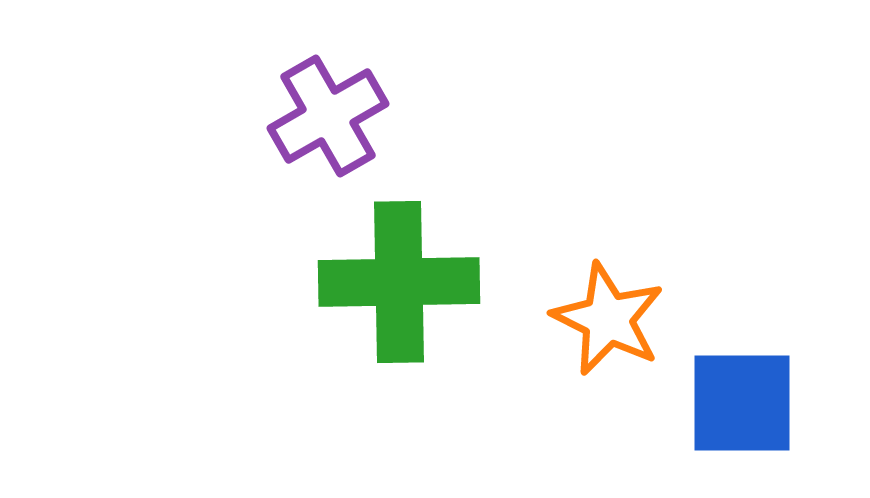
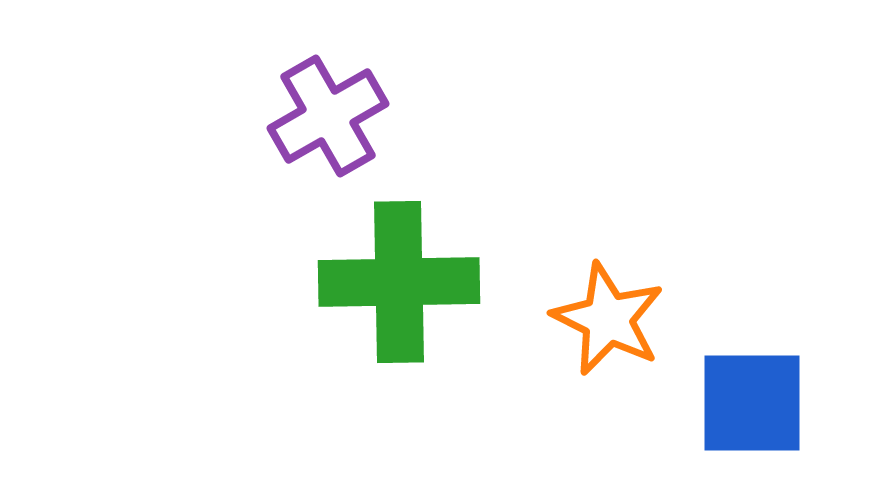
blue square: moved 10 px right
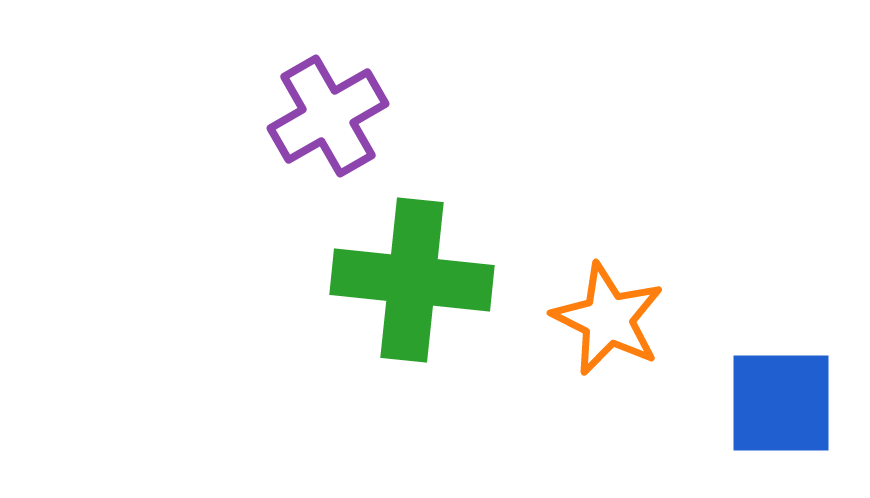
green cross: moved 13 px right, 2 px up; rotated 7 degrees clockwise
blue square: moved 29 px right
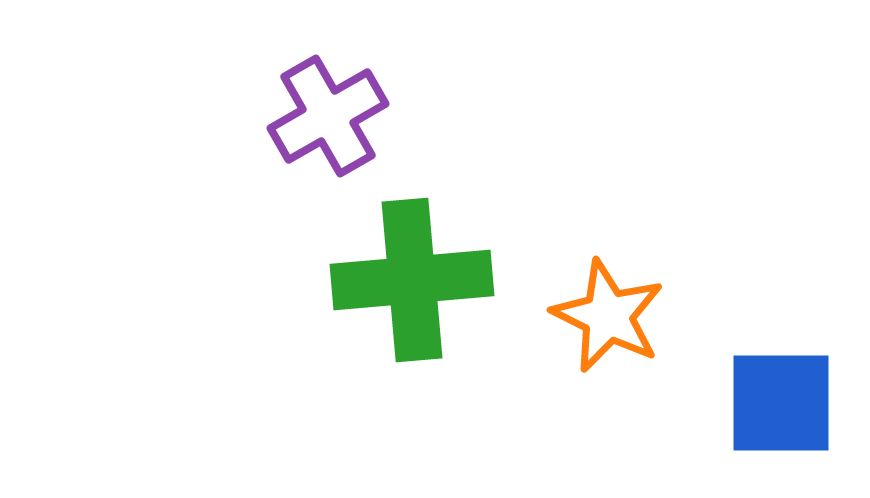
green cross: rotated 11 degrees counterclockwise
orange star: moved 3 px up
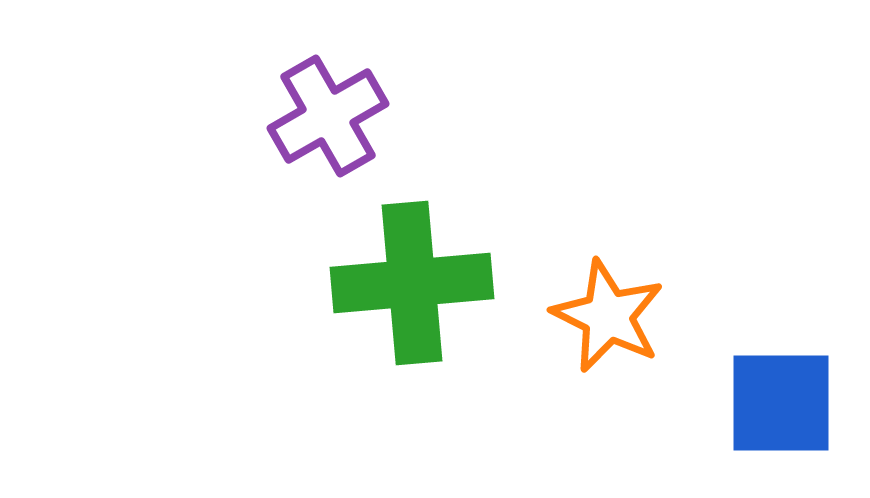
green cross: moved 3 px down
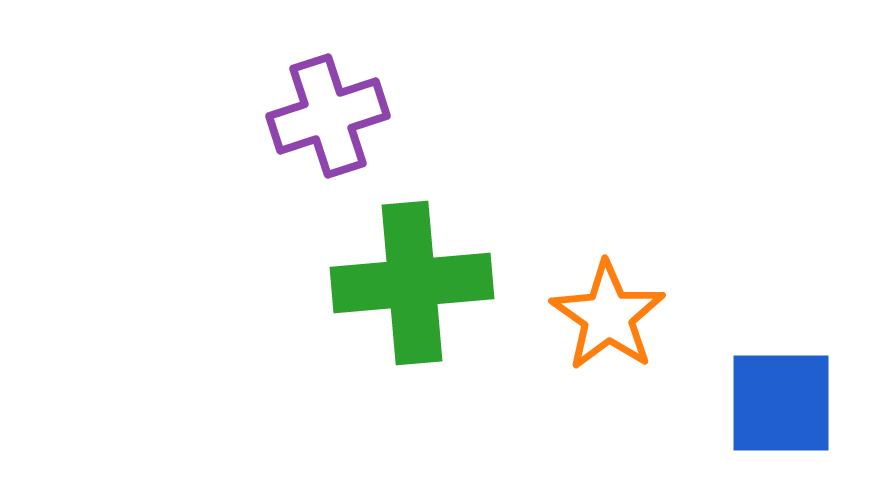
purple cross: rotated 12 degrees clockwise
orange star: rotated 9 degrees clockwise
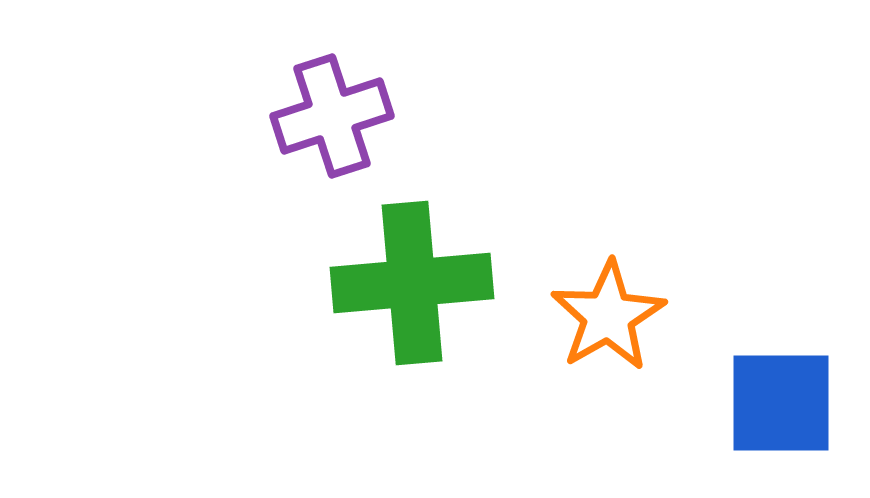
purple cross: moved 4 px right
orange star: rotated 7 degrees clockwise
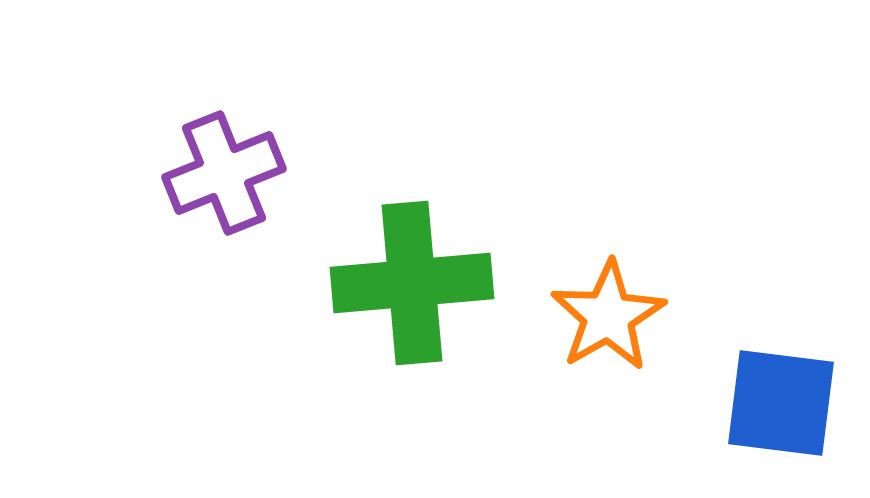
purple cross: moved 108 px left, 57 px down; rotated 4 degrees counterclockwise
blue square: rotated 7 degrees clockwise
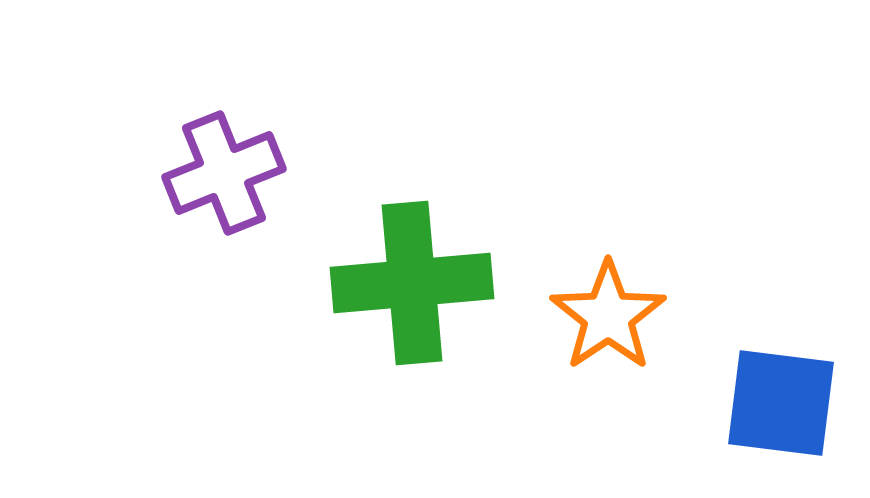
orange star: rotated 4 degrees counterclockwise
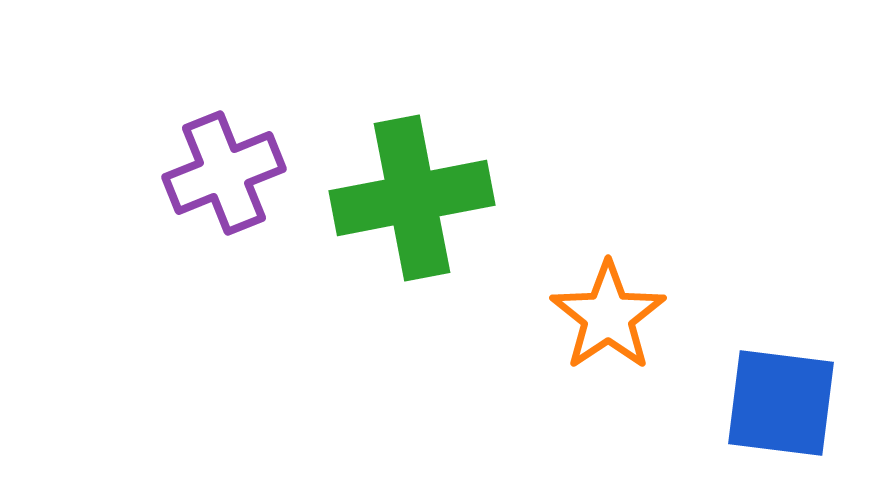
green cross: moved 85 px up; rotated 6 degrees counterclockwise
